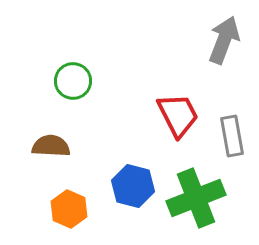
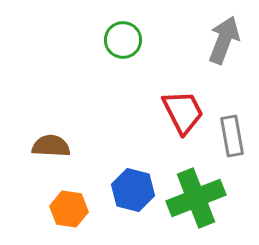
green circle: moved 50 px right, 41 px up
red trapezoid: moved 5 px right, 3 px up
blue hexagon: moved 4 px down
orange hexagon: rotated 15 degrees counterclockwise
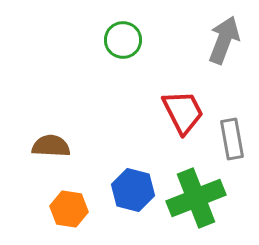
gray rectangle: moved 3 px down
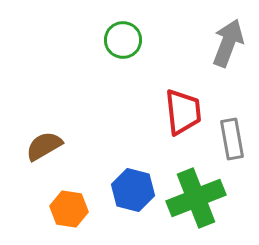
gray arrow: moved 4 px right, 3 px down
red trapezoid: rotated 21 degrees clockwise
brown semicircle: moved 7 px left; rotated 33 degrees counterclockwise
